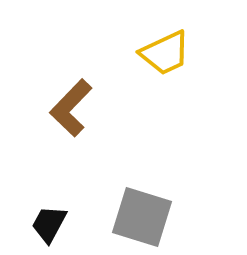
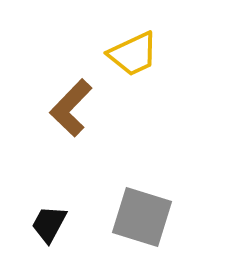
yellow trapezoid: moved 32 px left, 1 px down
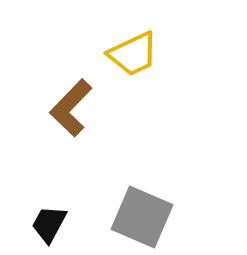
gray square: rotated 6 degrees clockwise
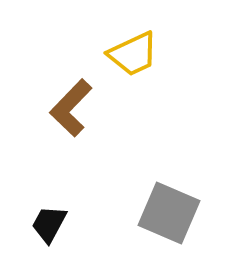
gray square: moved 27 px right, 4 px up
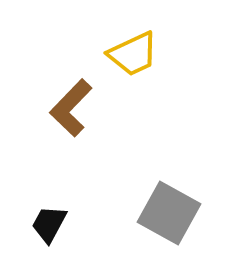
gray square: rotated 6 degrees clockwise
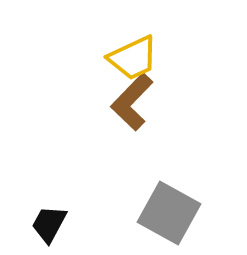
yellow trapezoid: moved 4 px down
brown L-shape: moved 61 px right, 6 px up
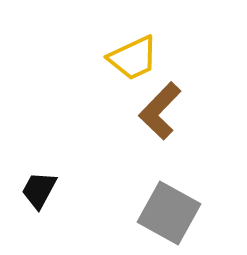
brown L-shape: moved 28 px right, 9 px down
black trapezoid: moved 10 px left, 34 px up
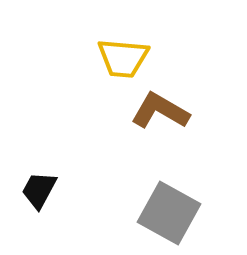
yellow trapezoid: moved 10 px left; rotated 30 degrees clockwise
brown L-shape: rotated 76 degrees clockwise
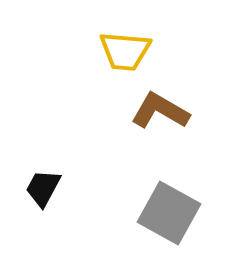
yellow trapezoid: moved 2 px right, 7 px up
black trapezoid: moved 4 px right, 2 px up
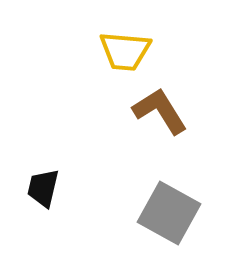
brown L-shape: rotated 28 degrees clockwise
black trapezoid: rotated 15 degrees counterclockwise
